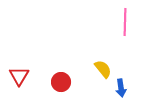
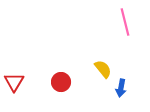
pink line: rotated 16 degrees counterclockwise
red triangle: moved 5 px left, 6 px down
blue arrow: rotated 18 degrees clockwise
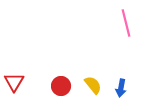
pink line: moved 1 px right, 1 px down
yellow semicircle: moved 10 px left, 16 px down
red circle: moved 4 px down
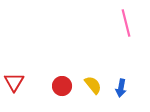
red circle: moved 1 px right
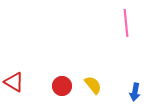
pink line: rotated 8 degrees clockwise
red triangle: rotated 30 degrees counterclockwise
blue arrow: moved 14 px right, 4 px down
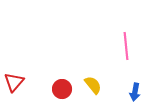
pink line: moved 23 px down
red triangle: rotated 40 degrees clockwise
red circle: moved 3 px down
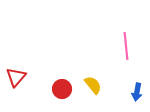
red triangle: moved 2 px right, 5 px up
blue arrow: moved 2 px right
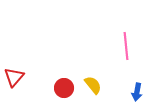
red triangle: moved 2 px left
red circle: moved 2 px right, 1 px up
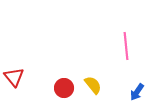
red triangle: rotated 20 degrees counterclockwise
blue arrow: rotated 24 degrees clockwise
